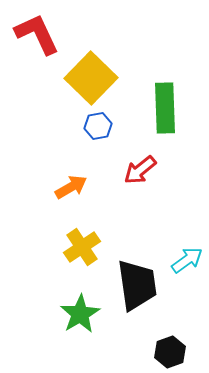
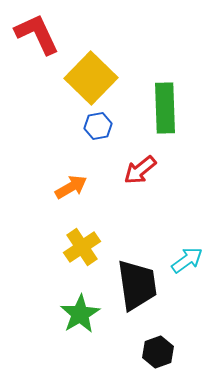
black hexagon: moved 12 px left
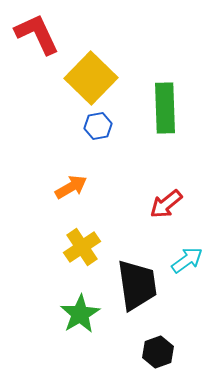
red arrow: moved 26 px right, 34 px down
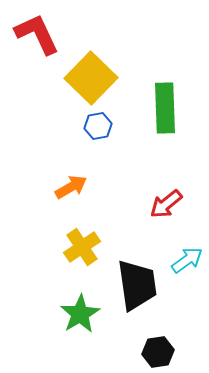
black hexagon: rotated 12 degrees clockwise
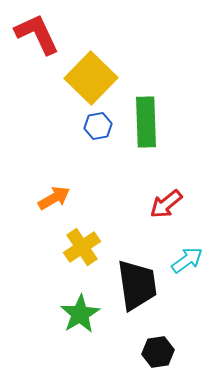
green rectangle: moved 19 px left, 14 px down
orange arrow: moved 17 px left, 11 px down
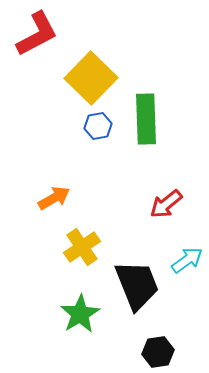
red L-shape: rotated 87 degrees clockwise
green rectangle: moved 3 px up
black trapezoid: rotated 14 degrees counterclockwise
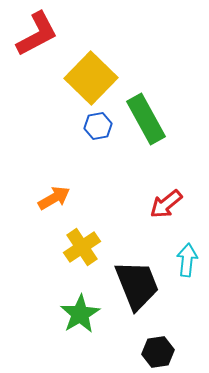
green rectangle: rotated 27 degrees counterclockwise
cyan arrow: rotated 48 degrees counterclockwise
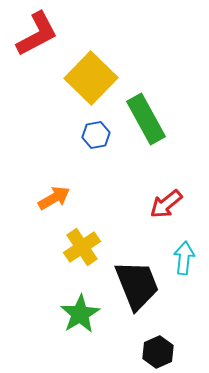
blue hexagon: moved 2 px left, 9 px down
cyan arrow: moved 3 px left, 2 px up
black hexagon: rotated 16 degrees counterclockwise
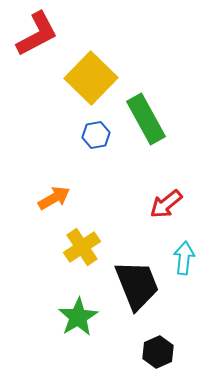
green star: moved 2 px left, 3 px down
